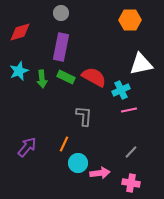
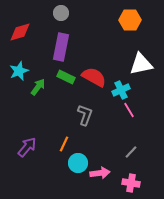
green arrow: moved 4 px left, 8 px down; rotated 138 degrees counterclockwise
pink line: rotated 70 degrees clockwise
gray L-shape: moved 1 px right, 1 px up; rotated 15 degrees clockwise
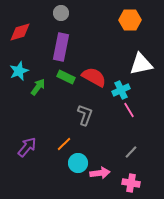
orange line: rotated 21 degrees clockwise
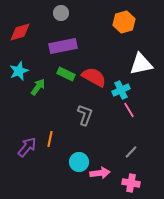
orange hexagon: moved 6 px left, 2 px down; rotated 15 degrees counterclockwise
purple rectangle: moved 2 px right, 1 px up; rotated 68 degrees clockwise
green rectangle: moved 3 px up
orange line: moved 14 px left, 5 px up; rotated 35 degrees counterclockwise
cyan circle: moved 1 px right, 1 px up
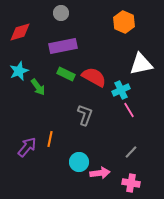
orange hexagon: rotated 20 degrees counterclockwise
green arrow: rotated 108 degrees clockwise
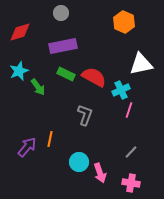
pink line: rotated 49 degrees clockwise
pink arrow: rotated 78 degrees clockwise
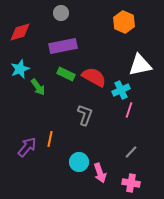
white triangle: moved 1 px left, 1 px down
cyan star: moved 1 px right, 2 px up
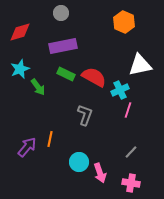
cyan cross: moved 1 px left
pink line: moved 1 px left
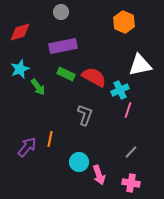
gray circle: moved 1 px up
pink arrow: moved 1 px left, 2 px down
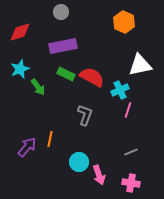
red semicircle: moved 2 px left
gray line: rotated 24 degrees clockwise
